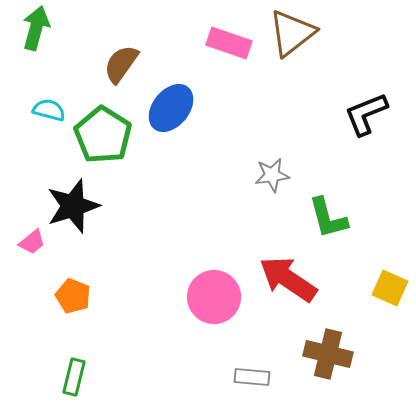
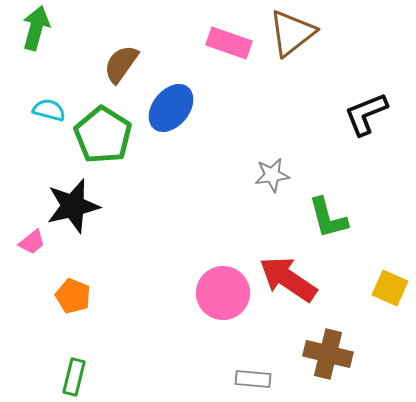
black star: rotated 4 degrees clockwise
pink circle: moved 9 px right, 4 px up
gray rectangle: moved 1 px right, 2 px down
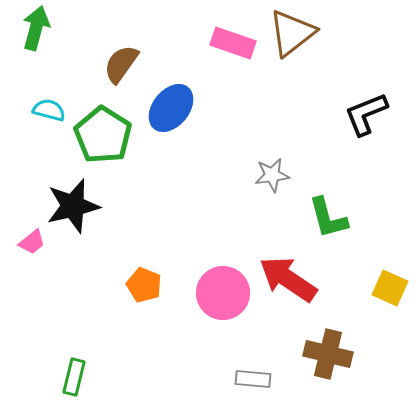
pink rectangle: moved 4 px right
orange pentagon: moved 71 px right, 11 px up
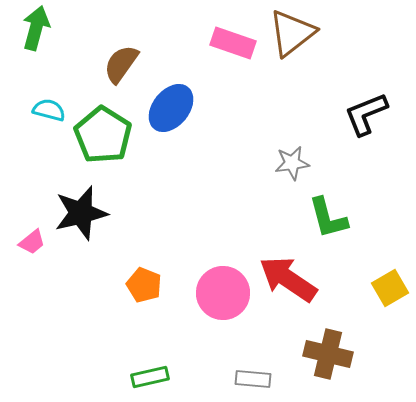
gray star: moved 20 px right, 12 px up
black star: moved 8 px right, 7 px down
yellow square: rotated 36 degrees clockwise
green rectangle: moved 76 px right; rotated 63 degrees clockwise
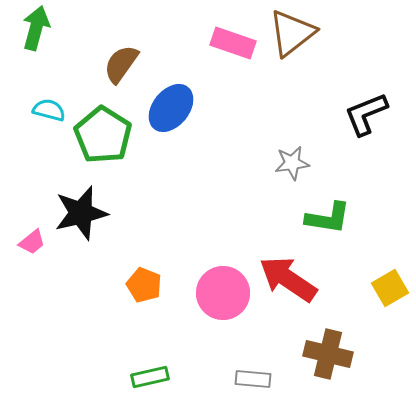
green L-shape: rotated 66 degrees counterclockwise
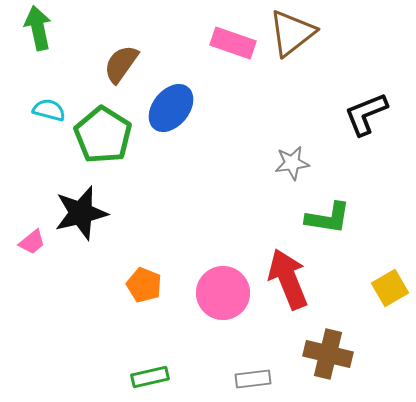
green arrow: moved 2 px right; rotated 27 degrees counterclockwise
red arrow: rotated 34 degrees clockwise
gray rectangle: rotated 12 degrees counterclockwise
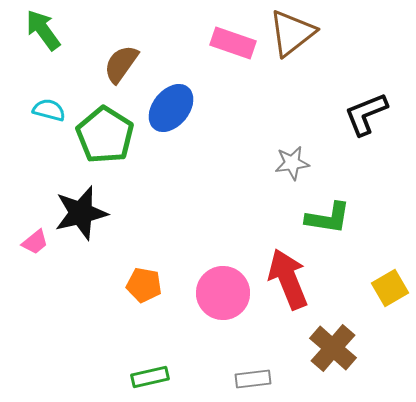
green arrow: moved 5 px right, 2 px down; rotated 24 degrees counterclockwise
green pentagon: moved 2 px right
pink trapezoid: moved 3 px right
orange pentagon: rotated 12 degrees counterclockwise
brown cross: moved 5 px right, 6 px up; rotated 27 degrees clockwise
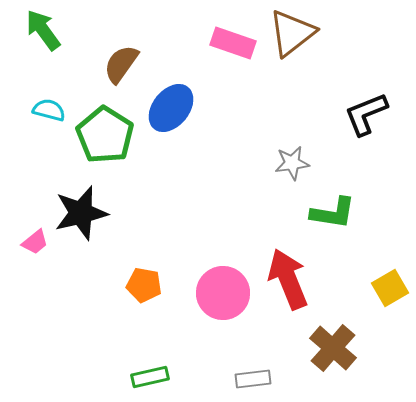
green L-shape: moved 5 px right, 5 px up
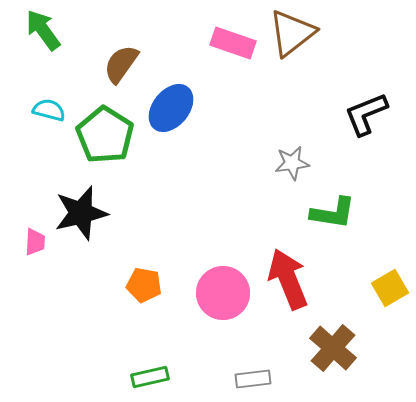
pink trapezoid: rotated 48 degrees counterclockwise
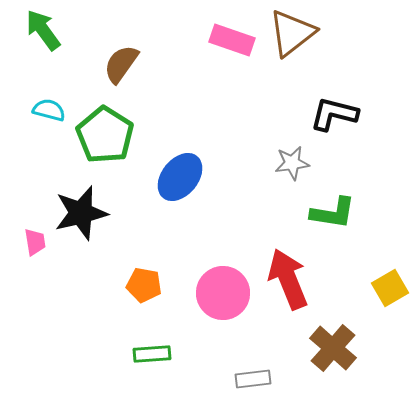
pink rectangle: moved 1 px left, 3 px up
blue ellipse: moved 9 px right, 69 px down
black L-shape: moved 32 px left; rotated 36 degrees clockwise
pink trapezoid: rotated 12 degrees counterclockwise
green rectangle: moved 2 px right, 23 px up; rotated 9 degrees clockwise
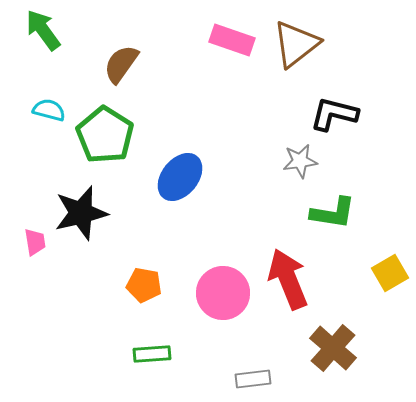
brown triangle: moved 4 px right, 11 px down
gray star: moved 8 px right, 2 px up
yellow square: moved 15 px up
